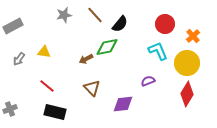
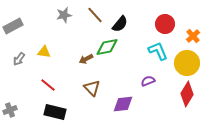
red line: moved 1 px right, 1 px up
gray cross: moved 1 px down
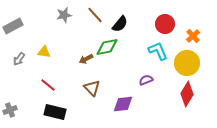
purple semicircle: moved 2 px left, 1 px up
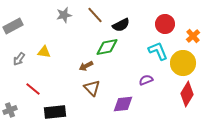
black semicircle: moved 1 px right, 1 px down; rotated 24 degrees clockwise
brown arrow: moved 7 px down
yellow circle: moved 4 px left
red line: moved 15 px left, 4 px down
black rectangle: rotated 20 degrees counterclockwise
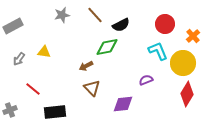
gray star: moved 2 px left
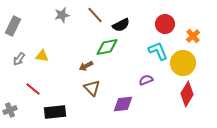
gray rectangle: rotated 36 degrees counterclockwise
yellow triangle: moved 2 px left, 4 px down
